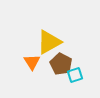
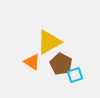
orange triangle: rotated 24 degrees counterclockwise
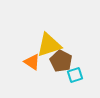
yellow triangle: moved 3 px down; rotated 12 degrees clockwise
brown pentagon: moved 3 px up
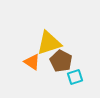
yellow triangle: moved 2 px up
cyan square: moved 2 px down
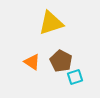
yellow triangle: moved 2 px right, 20 px up
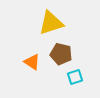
brown pentagon: moved 7 px up; rotated 15 degrees counterclockwise
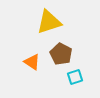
yellow triangle: moved 2 px left, 1 px up
brown pentagon: rotated 15 degrees clockwise
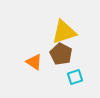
yellow triangle: moved 15 px right, 10 px down
orange triangle: moved 2 px right
